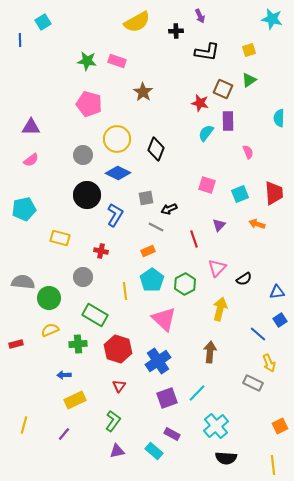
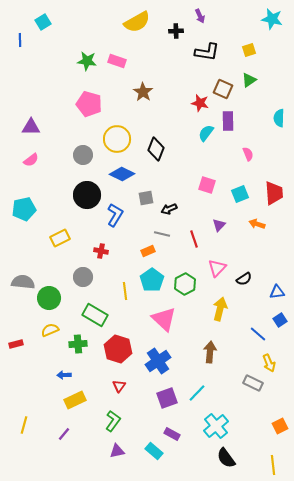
pink semicircle at (248, 152): moved 2 px down
blue diamond at (118, 173): moved 4 px right, 1 px down
gray line at (156, 227): moved 6 px right, 7 px down; rotated 14 degrees counterclockwise
yellow rectangle at (60, 238): rotated 42 degrees counterclockwise
black semicircle at (226, 458): rotated 50 degrees clockwise
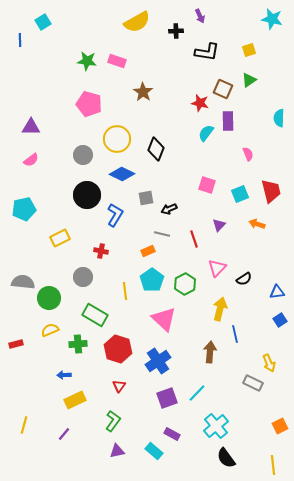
red trapezoid at (274, 193): moved 3 px left, 2 px up; rotated 10 degrees counterclockwise
blue line at (258, 334): moved 23 px left; rotated 36 degrees clockwise
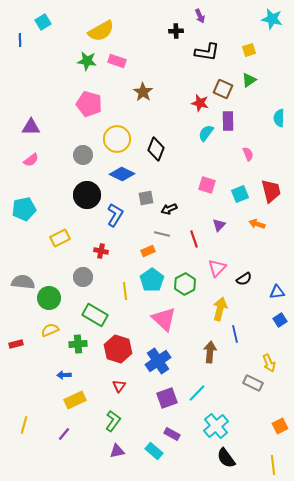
yellow semicircle at (137, 22): moved 36 px left, 9 px down
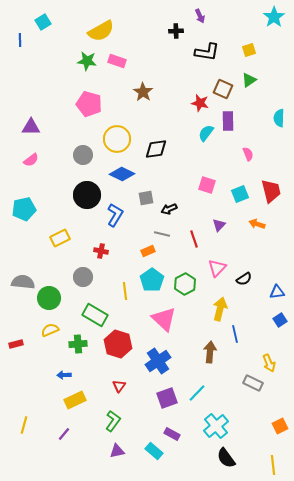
cyan star at (272, 19): moved 2 px right, 2 px up; rotated 25 degrees clockwise
black diamond at (156, 149): rotated 60 degrees clockwise
red hexagon at (118, 349): moved 5 px up
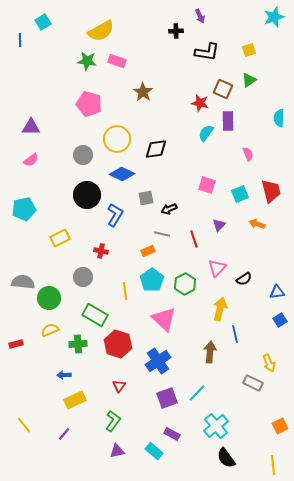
cyan star at (274, 17): rotated 15 degrees clockwise
yellow line at (24, 425): rotated 54 degrees counterclockwise
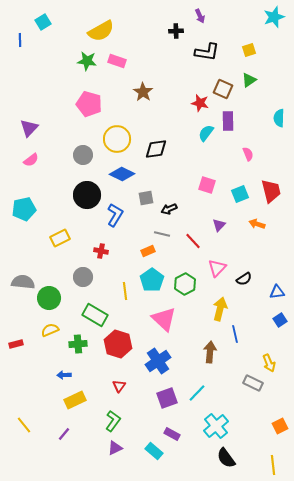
purple triangle at (31, 127): moved 2 px left, 1 px down; rotated 48 degrees counterclockwise
red line at (194, 239): moved 1 px left, 2 px down; rotated 24 degrees counterclockwise
purple triangle at (117, 451): moved 2 px left, 3 px up; rotated 14 degrees counterclockwise
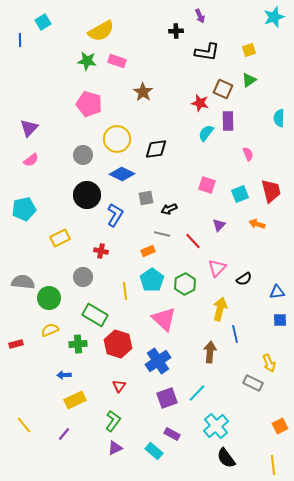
blue square at (280, 320): rotated 32 degrees clockwise
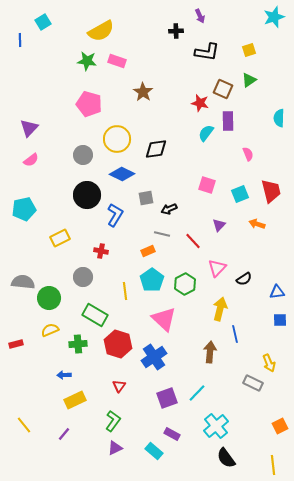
blue cross at (158, 361): moved 4 px left, 4 px up
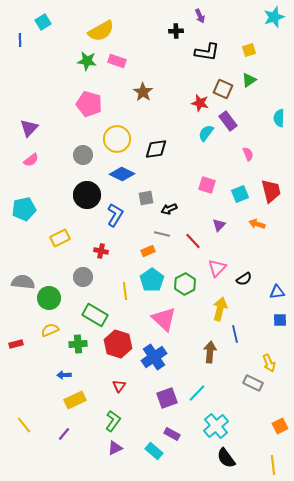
purple rectangle at (228, 121): rotated 36 degrees counterclockwise
